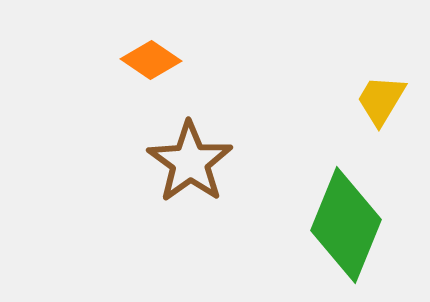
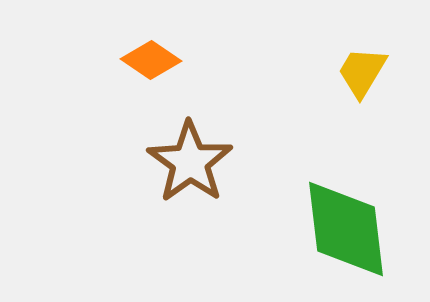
yellow trapezoid: moved 19 px left, 28 px up
green diamond: moved 4 px down; rotated 29 degrees counterclockwise
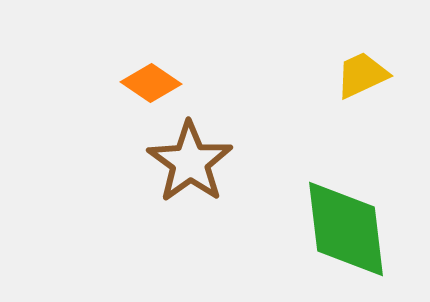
orange diamond: moved 23 px down
yellow trapezoid: moved 3 px down; rotated 34 degrees clockwise
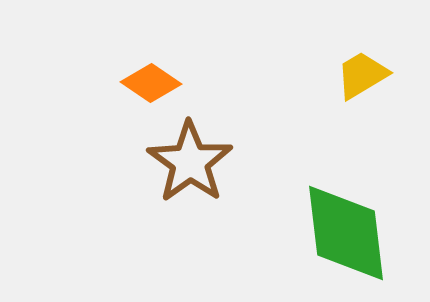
yellow trapezoid: rotated 6 degrees counterclockwise
green diamond: moved 4 px down
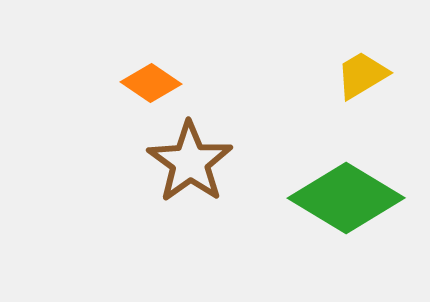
green diamond: moved 35 px up; rotated 52 degrees counterclockwise
